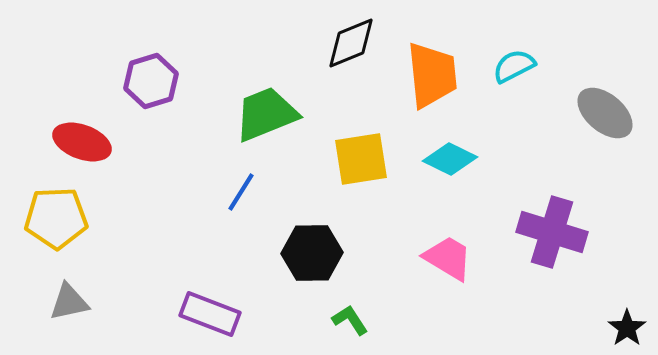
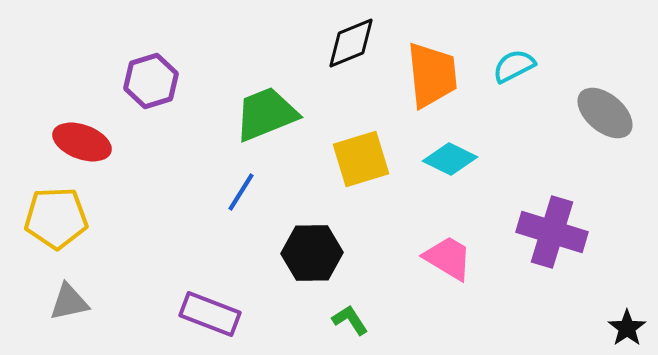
yellow square: rotated 8 degrees counterclockwise
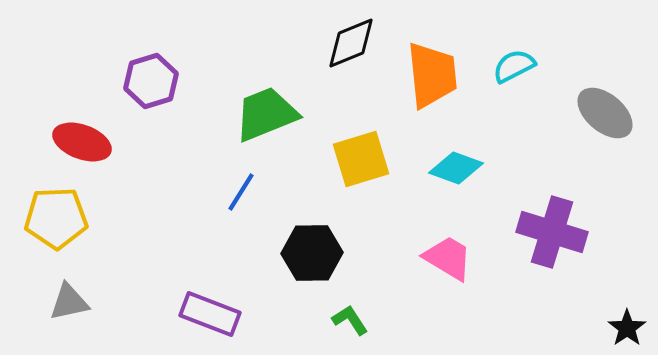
cyan diamond: moved 6 px right, 9 px down; rotated 6 degrees counterclockwise
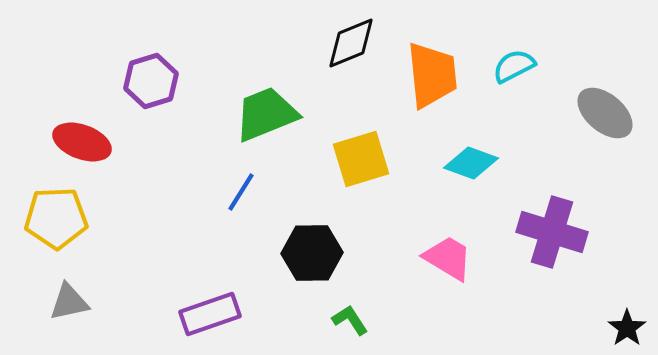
cyan diamond: moved 15 px right, 5 px up
purple rectangle: rotated 40 degrees counterclockwise
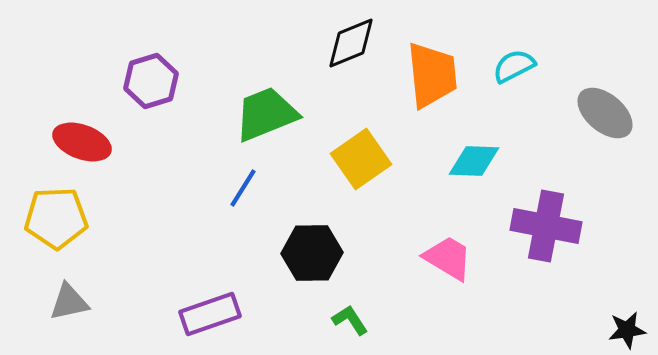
yellow square: rotated 18 degrees counterclockwise
cyan diamond: moved 3 px right, 2 px up; rotated 18 degrees counterclockwise
blue line: moved 2 px right, 4 px up
purple cross: moved 6 px left, 6 px up; rotated 6 degrees counterclockwise
black star: moved 2 px down; rotated 27 degrees clockwise
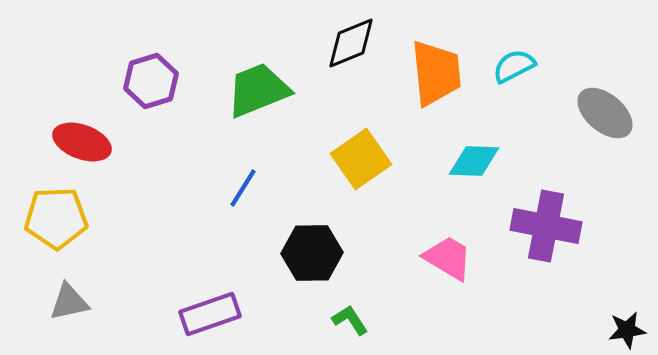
orange trapezoid: moved 4 px right, 2 px up
green trapezoid: moved 8 px left, 24 px up
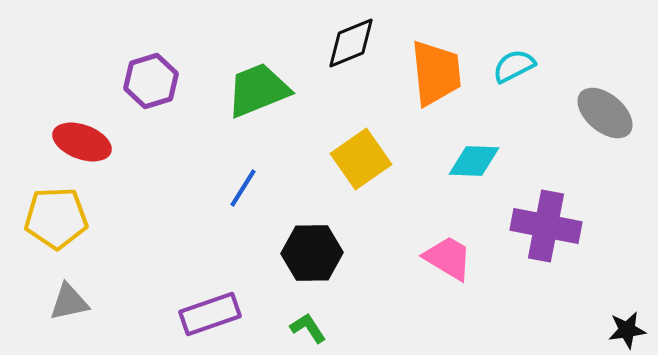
green L-shape: moved 42 px left, 8 px down
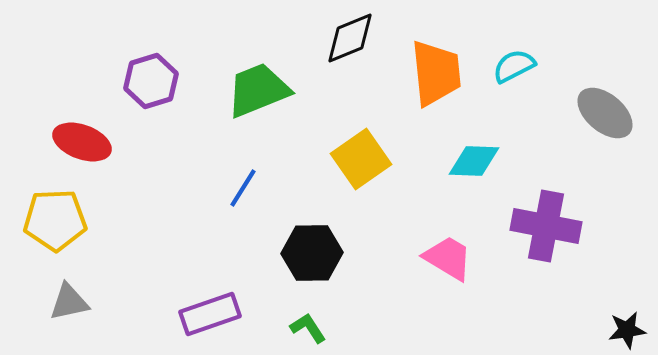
black diamond: moved 1 px left, 5 px up
yellow pentagon: moved 1 px left, 2 px down
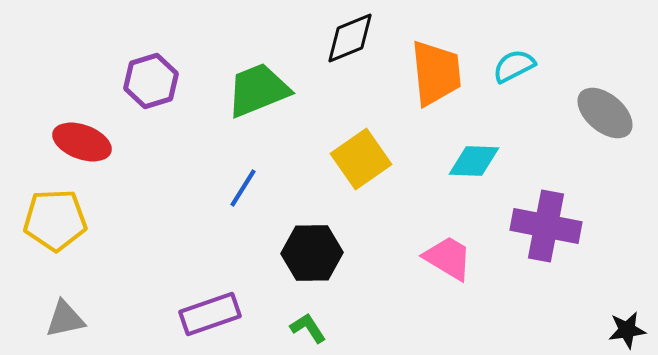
gray triangle: moved 4 px left, 17 px down
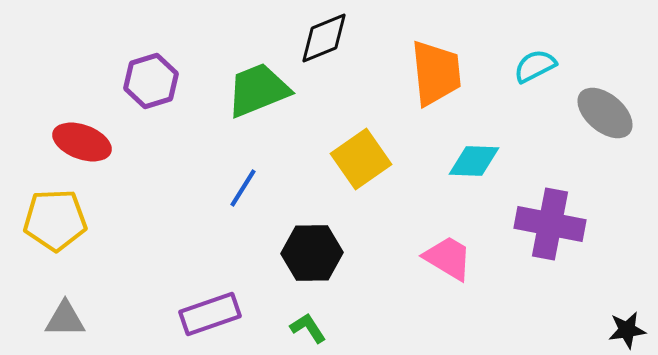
black diamond: moved 26 px left
cyan semicircle: moved 21 px right
purple cross: moved 4 px right, 2 px up
gray triangle: rotated 12 degrees clockwise
